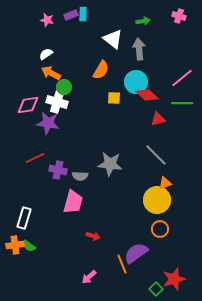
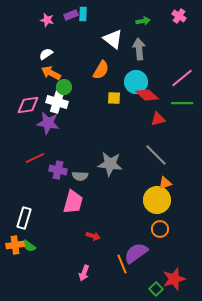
pink cross: rotated 16 degrees clockwise
pink arrow: moved 5 px left, 4 px up; rotated 28 degrees counterclockwise
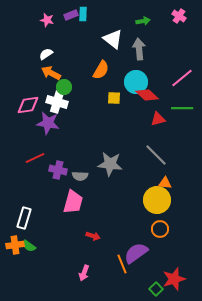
green line: moved 5 px down
orange triangle: rotated 24 degrees clockwise
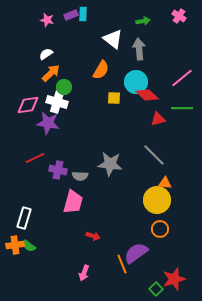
orange arrow: rotated 108 degrees clockwise
gray line: moved 2 px left
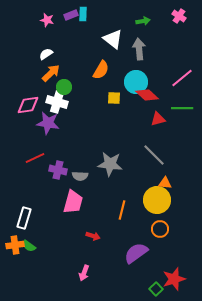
orange line: moved 54 px up; rotated 36 degrees clockwise
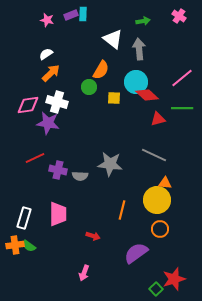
green circle: moved 25 px right
gray line: rotated 20 degrees counterclockwise
pink trapezoid: moved 15 px left, 12 px down; rotated 15 degrees counterclockwise
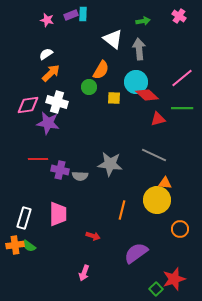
red line: moved 3 px right, 1 px down; rotated 24 degrees clockwise
purple cross: moved 2 px right
orange circle: moved 20 px right
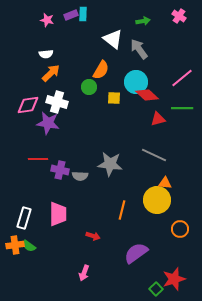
gray arrow: rotated 30 degrees counterclockwise
white semicircle: rotated 152 degrees counterclockwise
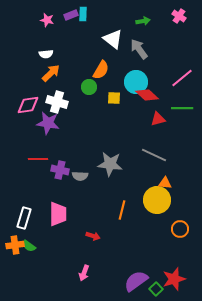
purple semicircle: moved 28 px down
